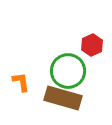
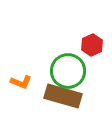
orange L-shape: rotated 120 degrees clockwise
brown rectangle: moved 2 px up
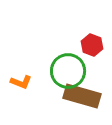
red hexagon: rotated 15 degrees counterclockwise
brown rectangle: moved 19 px right
